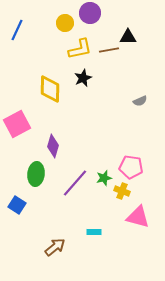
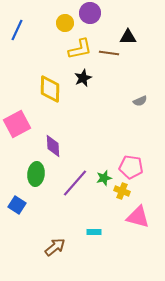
brown line: moved 3 px down; rotated 18 degrees clockwise
purple diamond: rotated 20 degrees counterclockwise
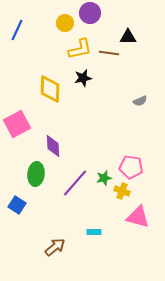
black star: rotated 12 degrees clockwise
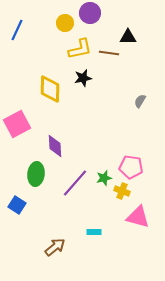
gray semicircle: rotated 144 degrees clockwise
purple diamond: moved 2 px right
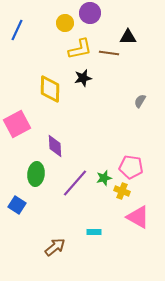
pink triangle: rotated 15 degrees clockwise
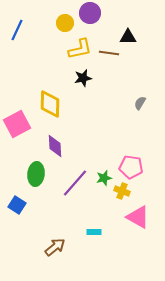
yellow diamond: moved 15 px down
gray semicircle: moved 2 px down
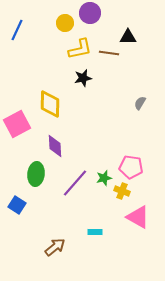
cyan rectangle: moved 1 px right
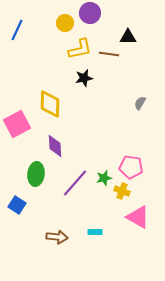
brown line: moved 1 px down
black star: moved 1 px right
brown arrow: moved 2 px right, 10 px up; rotated 45 degrees clockwise
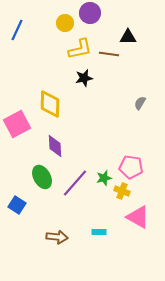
green ellipse: moved 6 px right, 3 px down; rotated 35 degrees counterclockwise
cyan rectangle: moved 4 px right
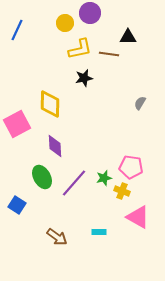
purple line: moved 1 px left
brown arrow: rotated 30 degrees clockwise
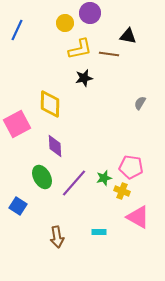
black triangle: moved 1 px up; rotated 12 degrees clockwise
blue square: moved 1 px right, 1 px down
brown arrow: rotated 45 degrees clockwise
